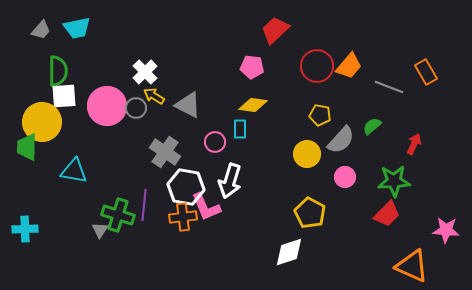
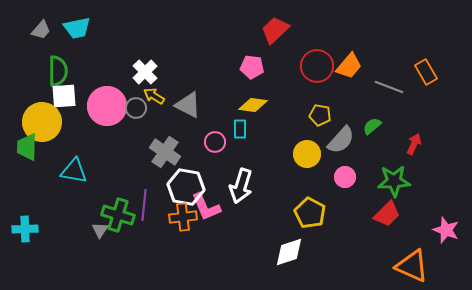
white arrow at (230, 181): moved 11 px right, 5 px down
pink star at (446, 230): rotated 16 degrees clockwise
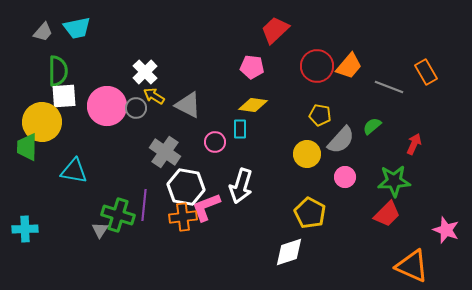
gray trapezoid at (41, 30): moved 2 px right, 2 px down
pink L-shape at (206, 207): rotated 92 degrees clockwise
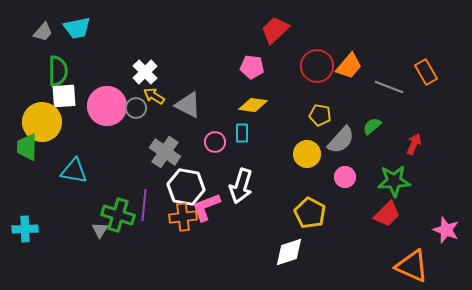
cyan rectangle at (240, 129): moved 2 px right, 4 px down
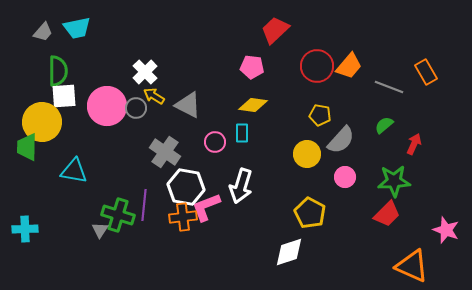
green semicircle at (372, 126): moved 12 px right, 1 px up
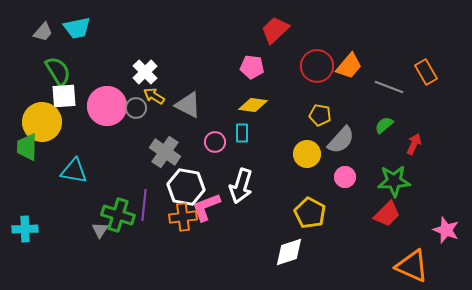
green semicircle at (58, 71): rotated 32 degrees counterclockwise
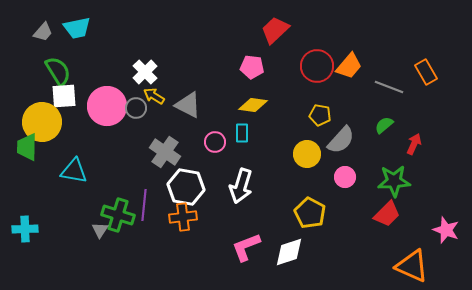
pink L-shape at (206, 207): moved 40 px right, 40 px down
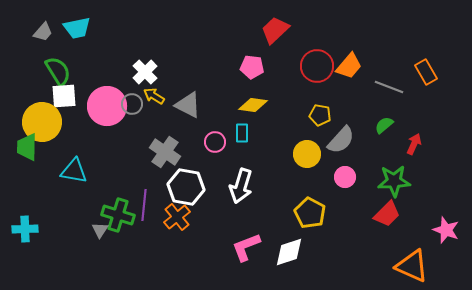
gray circle at (136, 108): moved 4 px left, 4 px up
orange cross at (183, 217): moved 6 px left; rotated 32 degrees counterclockwise
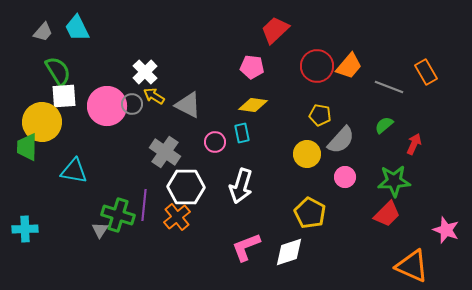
cyan trapezoid at (77, 28): rotated 76 degrees clockwise
cyan rectangle at (242, 133): rotated 12 degrees counterclockwise
white hexagon at (186, 187): rotated 9 degrees counterclockwise
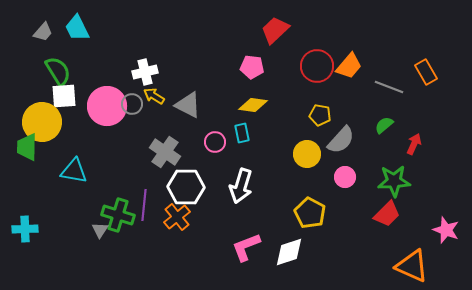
white cross at (145, 72): rotated 30 degrees clockwise
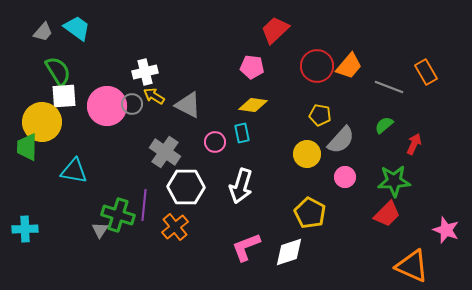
cyan trapezoid at (77, 28): rotated 152 degrees clockwise
orange cross at (177, 217): moved 2 px left, 10 px down
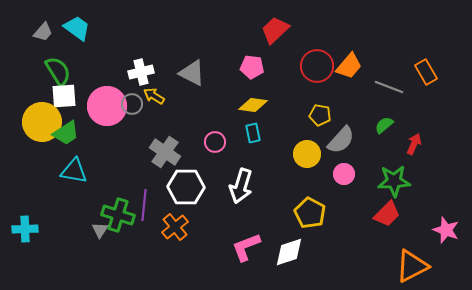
white cross at (145, 72): moved 4 px left
gray triangle at (188, 105): moved 4 px right, 32 px up
cyan rectangle at (242, 133): moved 11 px right
green trapezoid at (27, 147): moved 39 px right, 14 px up; rotated 124 degrees counterclockwise
pink circle at (345, 177): moved 1 px left, 3 px up
orange triangle at (412, 266): rotated 51 degrees counterclockwise
